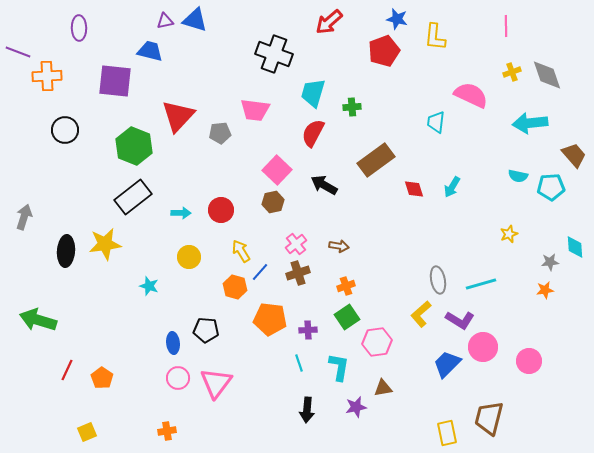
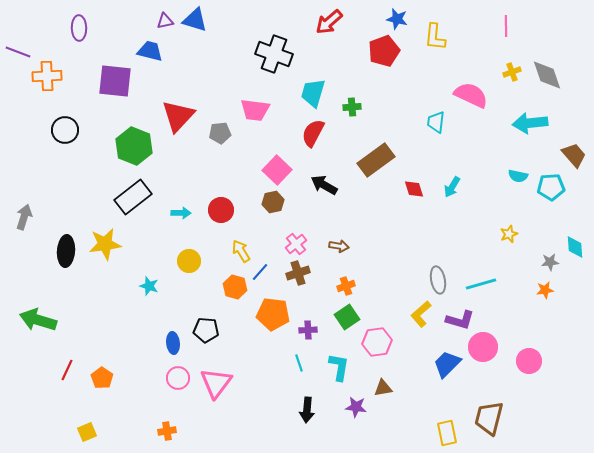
yellow circle at (189, 257): moved 4 px down
orange pentagon at (270, 319): moved 3 px right, 5 px up
purple L-shape at (460, 320): rotated 16 degrees counterclockwise
purple star at (356, 407): rotated 20 degrees clockwise
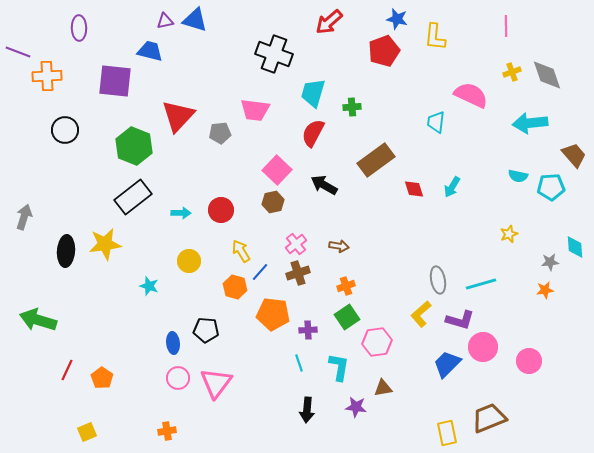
brown trapezoid at (489, 418): rotated 54 degrees clockwise
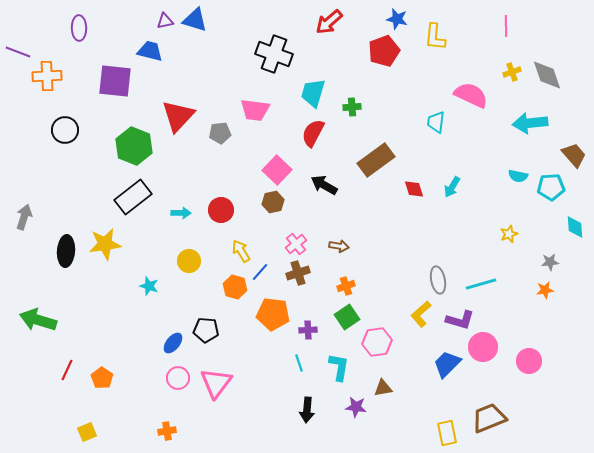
cyan diamond at (575, 247): moved 20 px up
blue ellipse at (173, 343): rotated 45 degrees clockwise
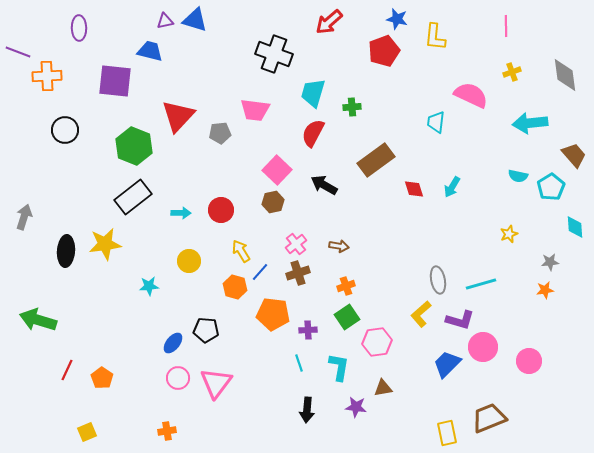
gray diamond at (547, 75): moved 18 px right; rotated 12 degrees clockwise
cyan pentagon at (551, 187): rotated 28 degrees counterclockwise
cyan star at (149, 286): rotated 24 degrees counterclockwise
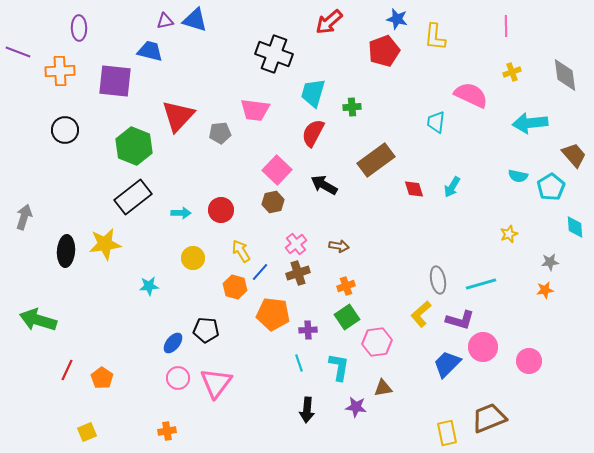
orange cross at (47, 76): moved 13 px right, 5 px up
yellow circle at (189, 261): moved 4 px right, 3 px up
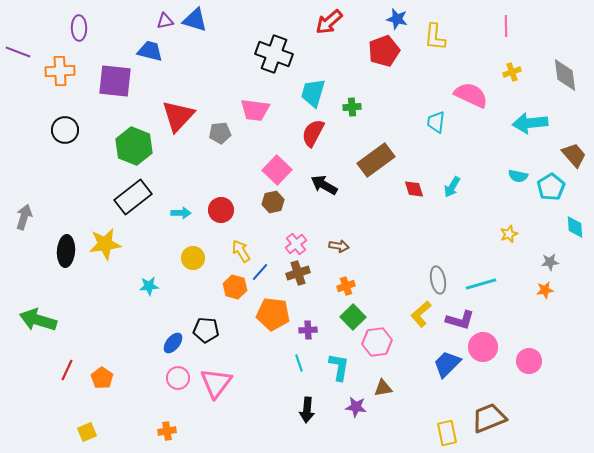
green square at (347, 317): moved 6 px right; rotated 10 degrees counterclockwise
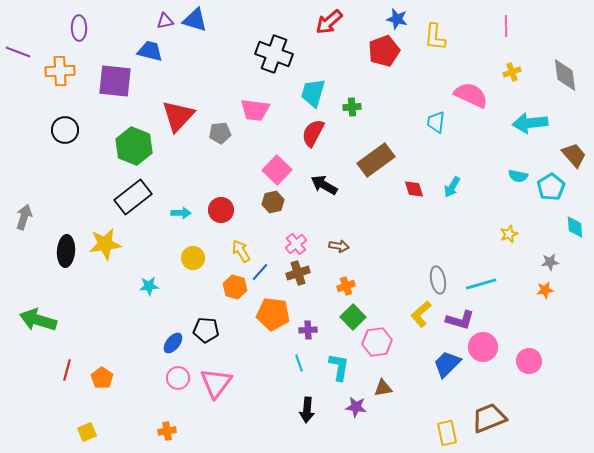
red line at (67, 370): rotated 10 degrees counterclockwise
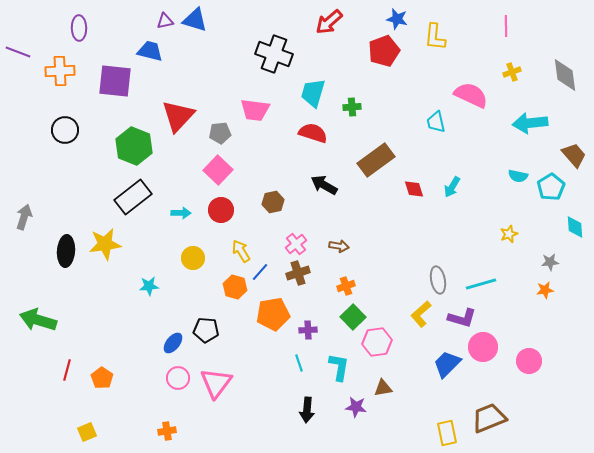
cyan trapezoid at (436, 122): rotated 20 degrees counterclockwise
red semicircle at (313, 133): rotated 80 degrees clockwise
pink square at (277, 170): moved 59 px left
orange pentagon at (273, 314): rotated 16 degrees counterclockwise
purple L-shape at (460, 320): moved 2 px right, 2 px up
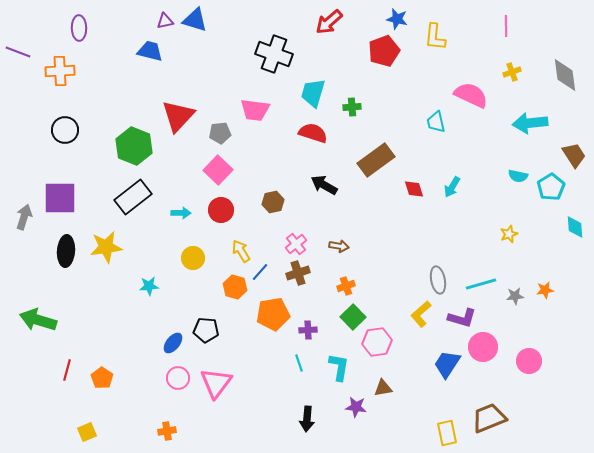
purple square at (115, 81): moved 55 px left, 117 px down; rotated 6 degrees counterclockwise
brown trapezoid at (574, 155): rotated 8 degrees clockwise
yellow star at (105, 244): moved 1 px right, 3 px down
gray star at (550, 262): moved 35 px left, 34 px down
blue trapezoid at (447, 364): rotated 12 degrees counterclockwise
black arrow at (307, 410): moved 9 px down
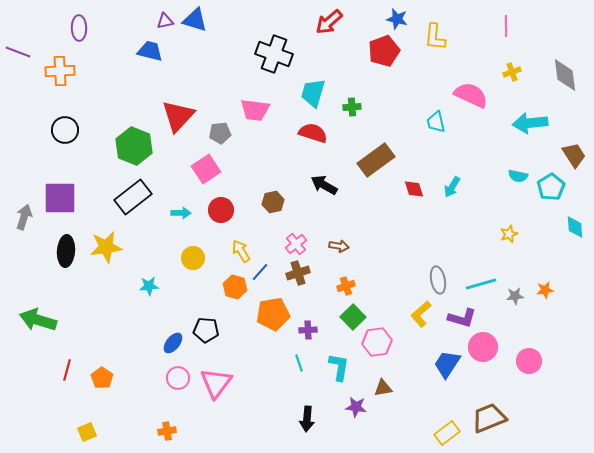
pink square at (218, 170): moved 12 px left, 1 px up; rotated 12 degrees clockwise
yellow rectangle at (447, 433): rotated 65 degrees clockwise
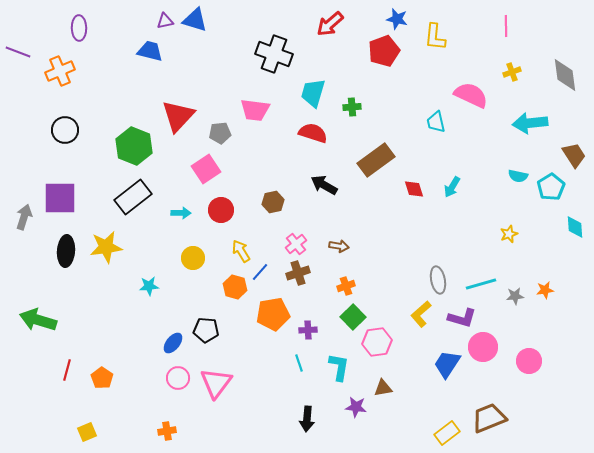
red arrow at (329, 22): moved 1 px right, 2 px down
orange cross at (60, 71): rotated 20 degrees counterclockwise
